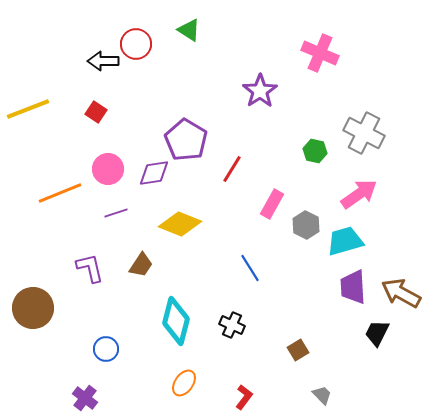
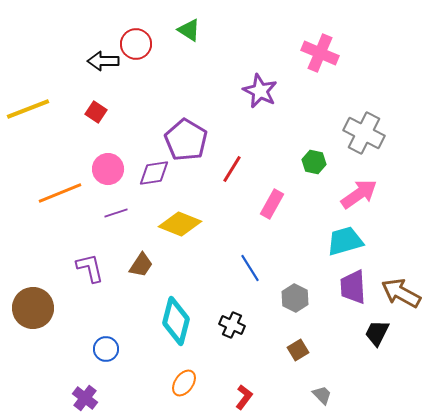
purple star: rotated 12 degrees counterclockwise
green hexagon: moved 1 px left, 11 px down
gray hexagon: moved 11 px left, 73 px down
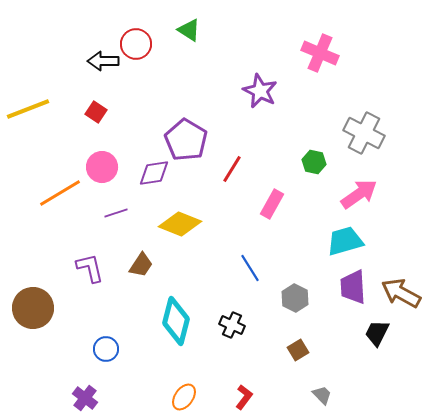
pink circle: moved 6 px left, 2 px up
orange line: rotated 9 degrees counterclockwise
orange ellipse: moved 14 px down
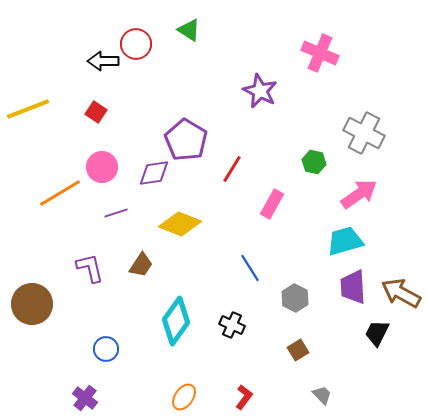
brown circle: moved 1 px left, 4 px up
cyan diamond: rotated 21 degrees clockwise
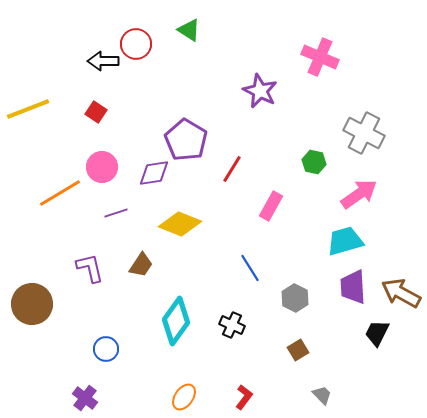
pink cross: moved 4 px down
pink rectangle: moved 1 px left, 2 px down
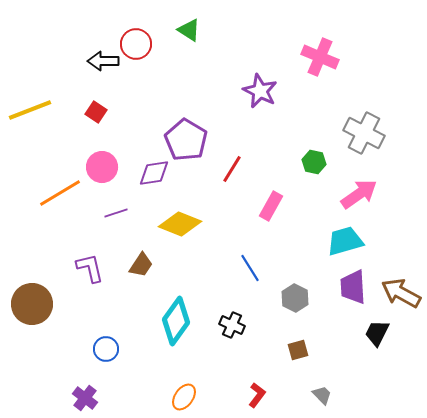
yellow line: moved 2 px right, 1 px down
brown square: rotated 15 degrees clockwise
red L-shape: moved 13 px right, 2 px up
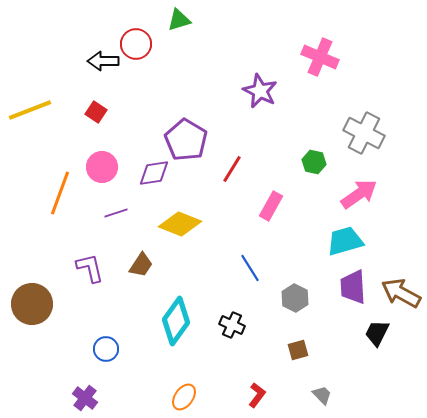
green triangle: moved 10 px left, 10 px up; rotated 50 degrees counterclockwise
orange line: rotated 39 degrees counterclockwise
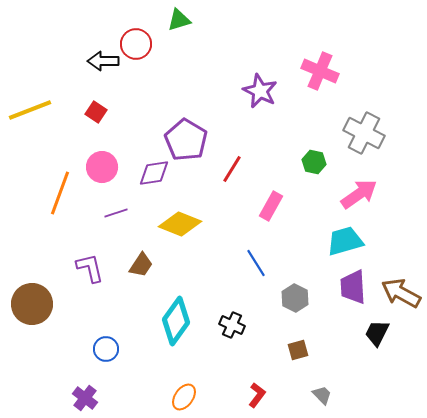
pink cross: moved 14 px down
blue line: moved 6 px right, 5 px up
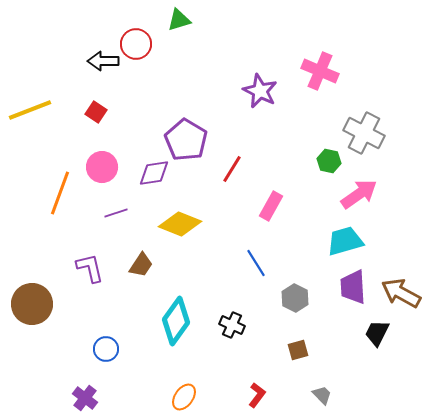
green hexagon: moved 15 px right, 1 px up
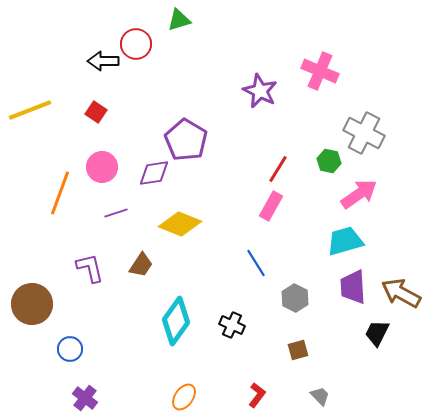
red line: moved 46 px right
blue circle: moved 36 px left
gray trapezoid: moved 2 px left, 1 px down
